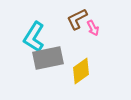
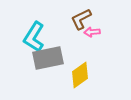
brown L-shape: moved 4 px right
pink arrow: moved 1 px left, 4 px down; rotated 112 degrees clockwise
yellow diamond: moved 1 px left, 4 px down
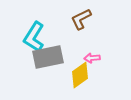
pink arrow: moved 26 px down
gray rectangle: moved 1 px up
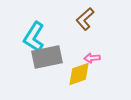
brown L-shape: moved 4 px right; rotated 15 degrees counterclockwise
gray rectangle: moved 1 px left
yellow diamond: moved 1 px left, 1 px up; rotated 16 degrees clockwise
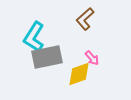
pink arrow: rotated 126 degrees counterclockwise
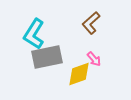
brown L-shape: moved 6 px right, 4 px down
cyan L-shape: moved 3 px up
pink arrow: moved 2 px right, 1 px down
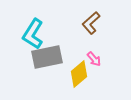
cyan L-shape: moved 1 px left
yellow diamond: rotated 20 degrees counterclockwise
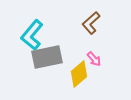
cyan L-shape: moved 1 px left, 1 px down; rotated 8 degrees clockwise
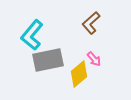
gray rectangle: moved 1 px right, 3 px down
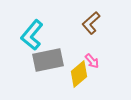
pink arrow: moved 2 px left, 2 px down
